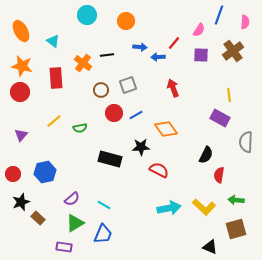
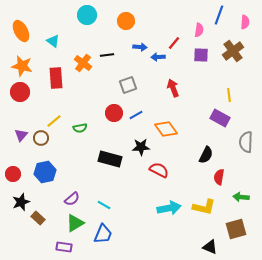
pink semicircle at (199, 30): rotated 24 degrees counterclockwise
brown circle at (101, 90): moved 60 px left, 48 px down
red semicircle at (219, 175): moved 2 px down
green arrow at (236, 200): moved 5 px right, 3 px up
yellow L-shape at (204, 207): rotated 30 degrees counterclockwise
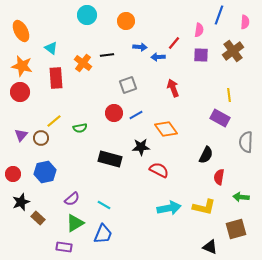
cyan triangle at (53, 41): moved 2 px left, 7 px down
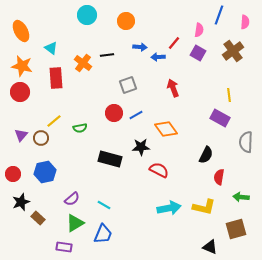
purple square at (201, 55): moved 3 px left, 2 px up; rotated 28 degrees clockwise
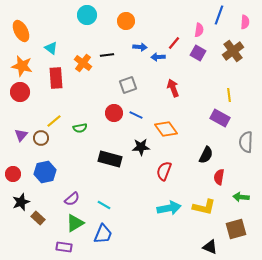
blue line at (136, 115): rotated 56 degrees clockwise
red semicircle at (159, 170): moved 5 px right, 1 px down; rotated 96 degrees counterclockwise
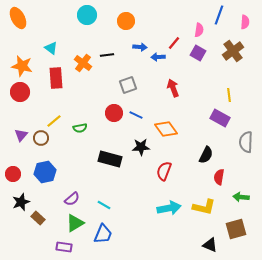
orange ellipse at (21, 31): moved 3 px left, 13 px up
black triangle at (210, 247): moved 2 px up
